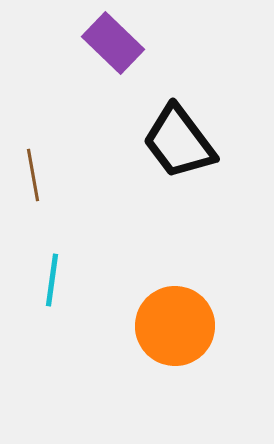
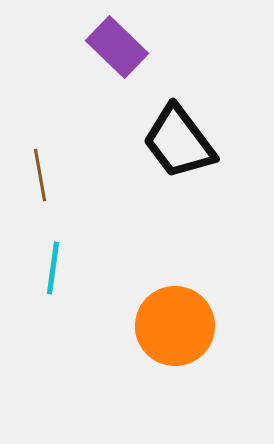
purple rectangle: moved 4 px right, 4 px down
brown line: moved 7 px right
cyan line: moved 1 px right, 12 px up
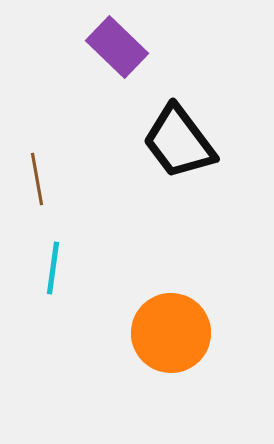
brown line: moved 3 px left, 4 px down
orange circle: moved 4 px left, 7 px down
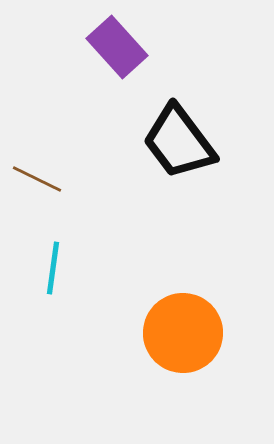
purple rectangle: rotated 4 degrees clockwise
brown line: rotated 54 degrees counterclockwise
orange circle: moved 12 px right
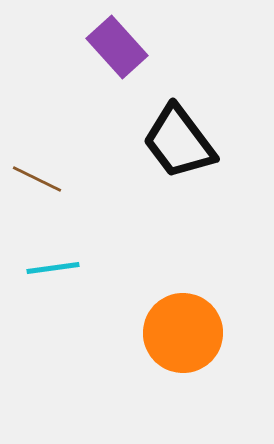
cyan line: rotated 74 degrees clockwise
